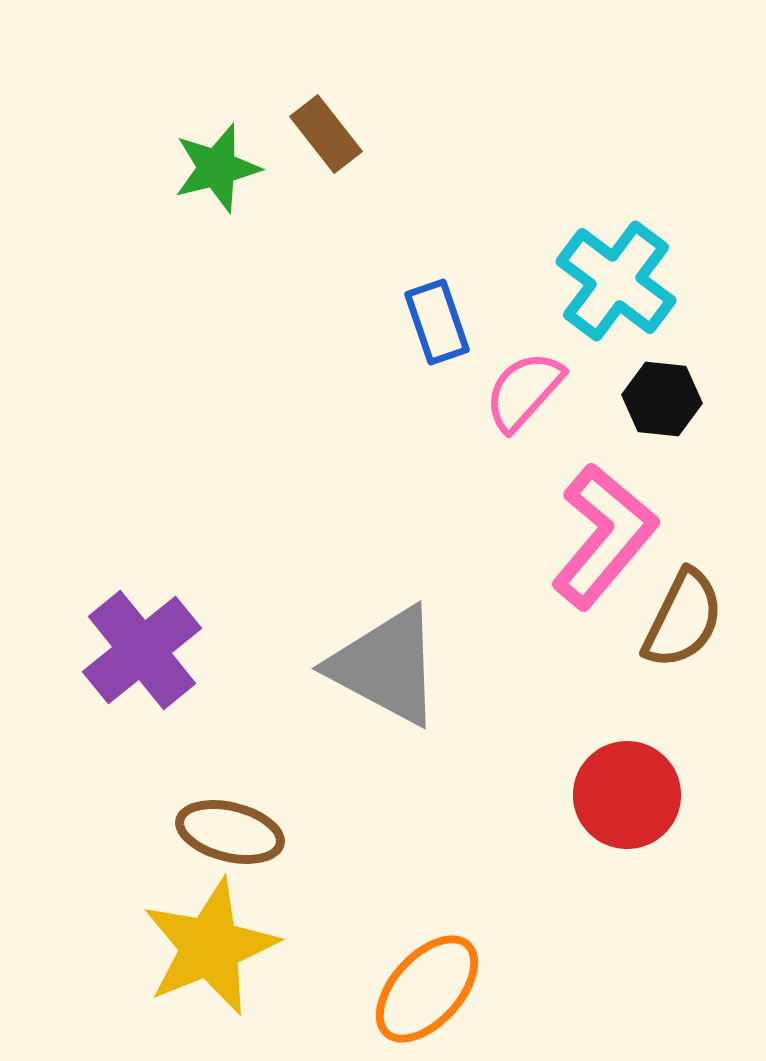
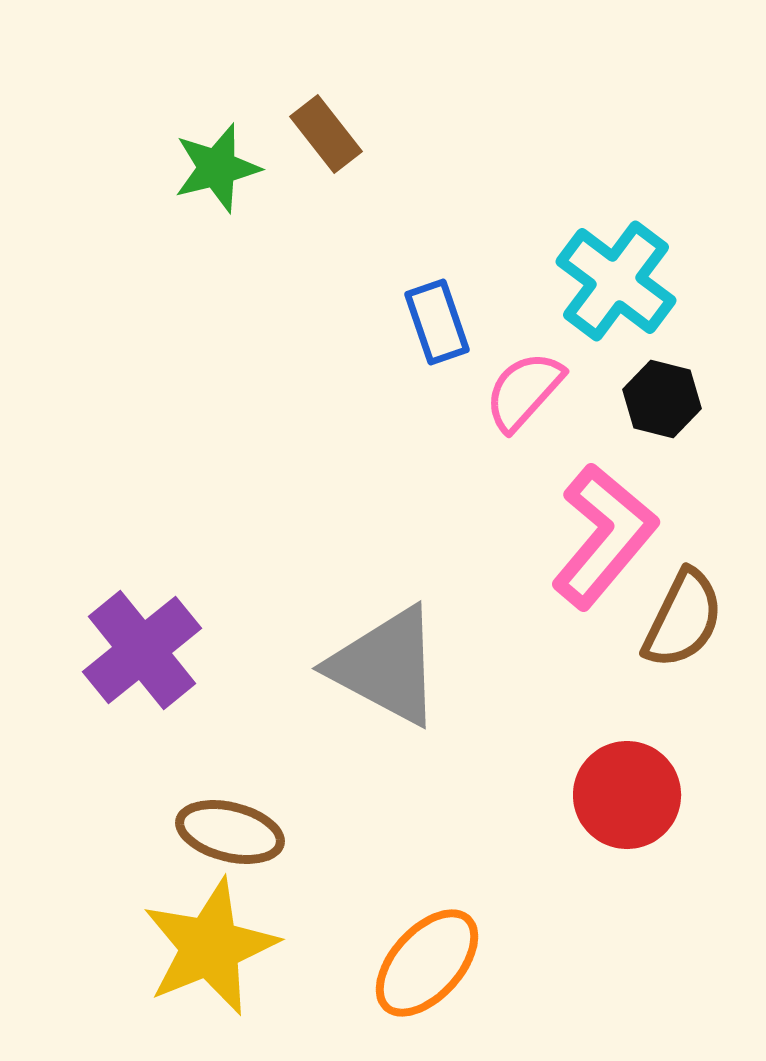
black hexagon: rotated 8 degrees clockwise
orange ellipse: moved 26 px up
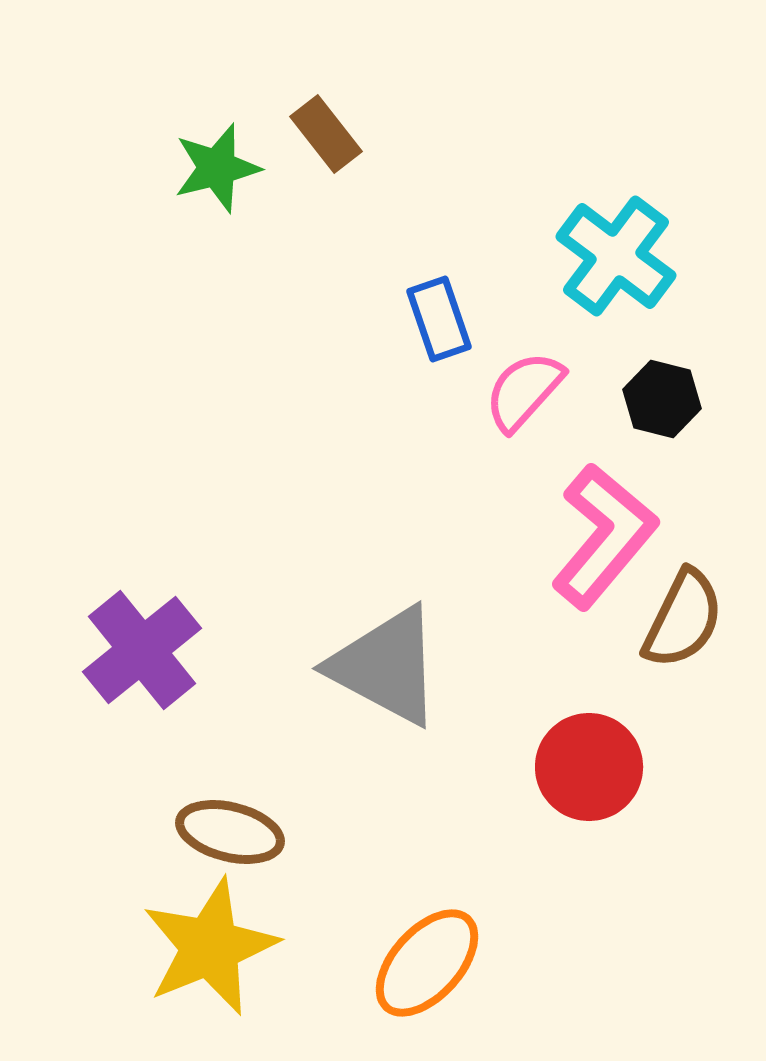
cyan cross: moved 25 px up
blue rectangle: moved 2 px right, 3 px up
red circle: moved 38 px left, 28 px up
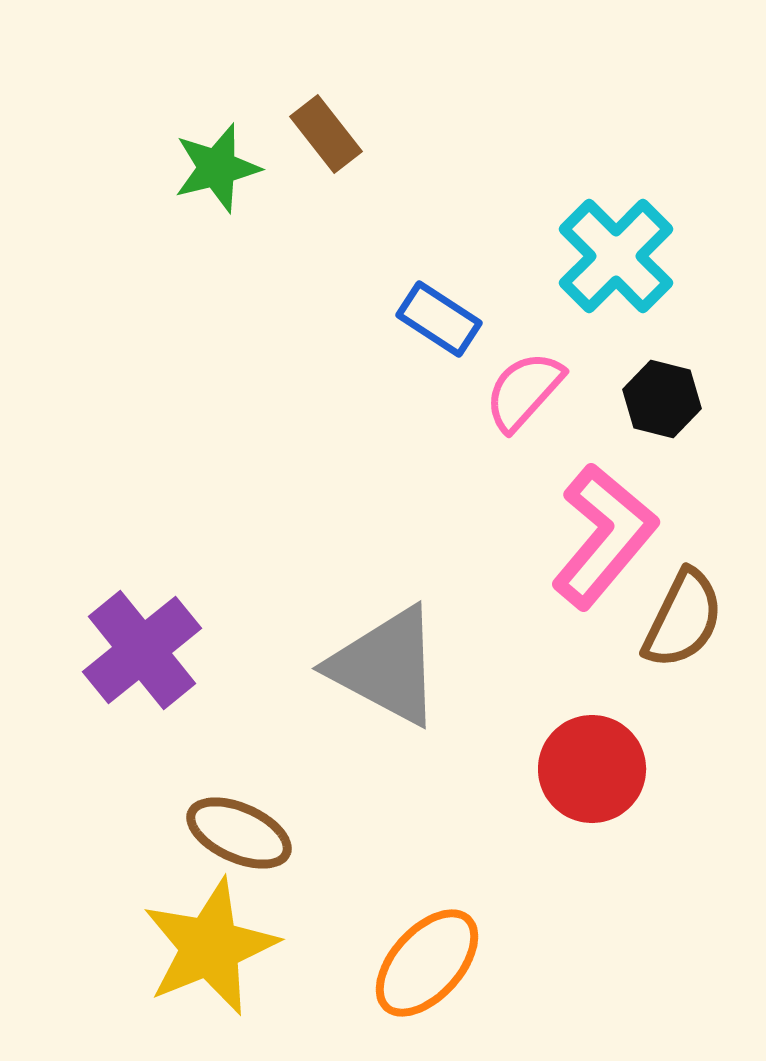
cyan cross: rotated 8 degrees clockwise
blue rectangle: rotated 38 degrees counterclockwise
red circle: moved 3 px right, 2 px down
brown ellipse: moved 9 px right, 1 px down; rotated 10 degrees clockwise
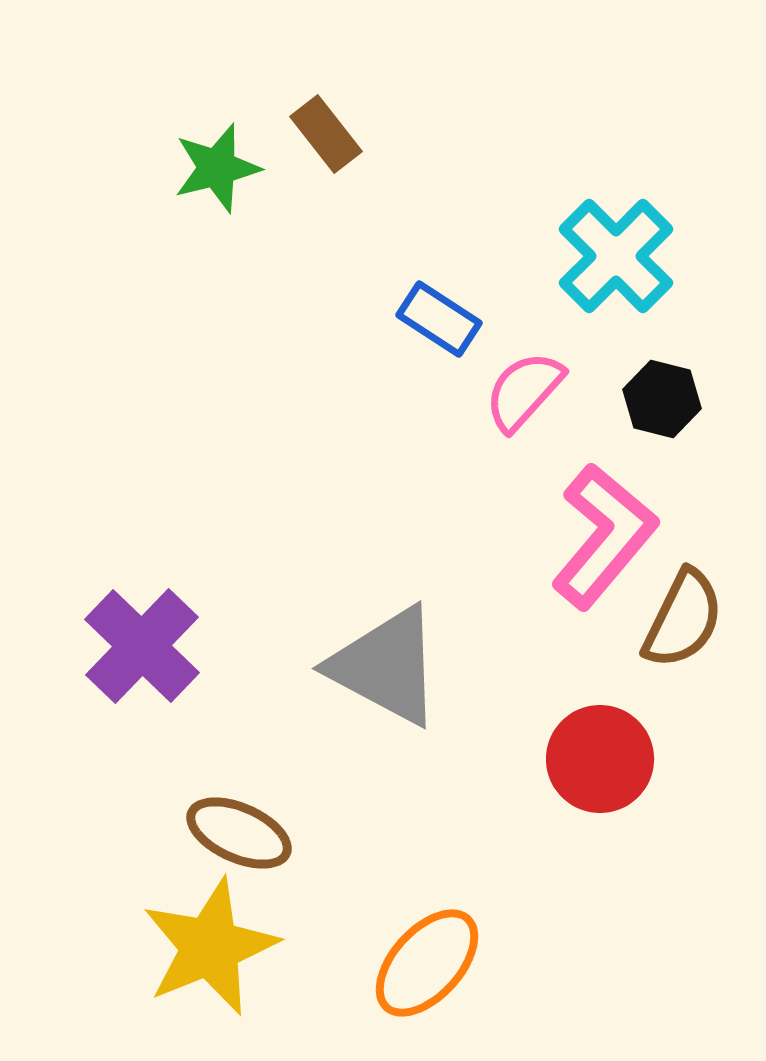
purple cross: moved 4 px up; rotated 7 degrees counterclockwise
red circle: moved 8 px right, 10 px up
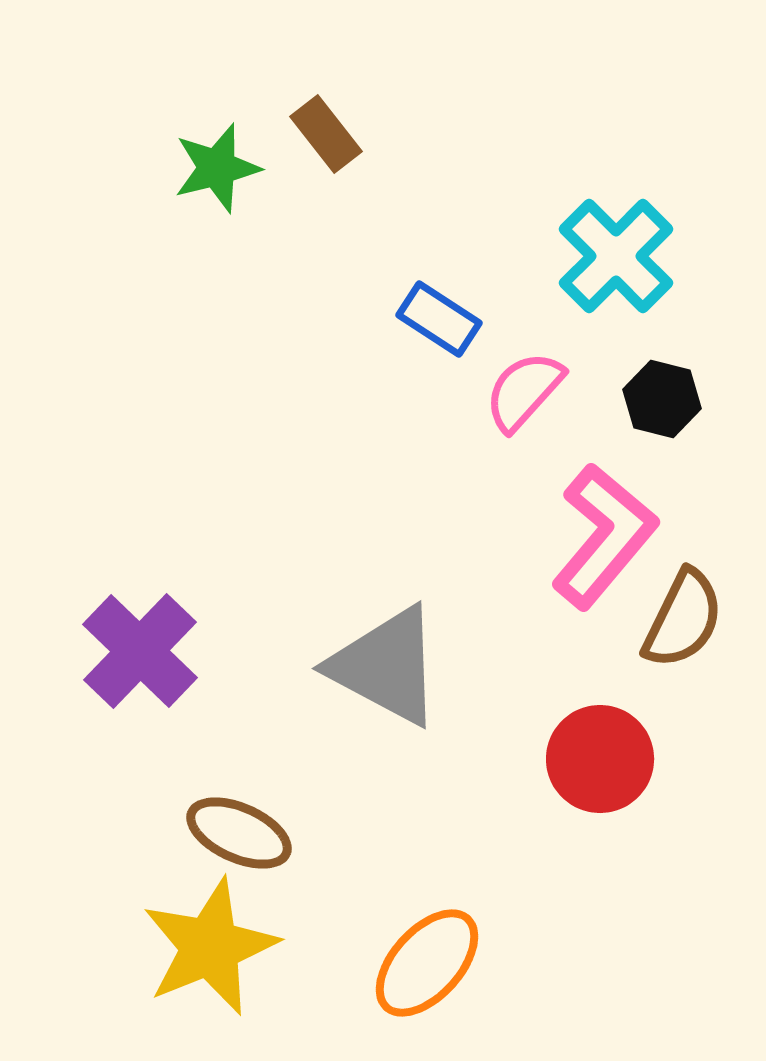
purple cross: moved 2 px left, 5 px down
